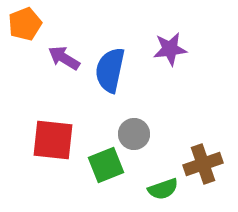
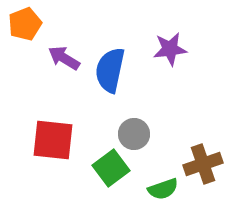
green square: moved 5 px right, 3 px down; rotated 15 degrees counterclockwise
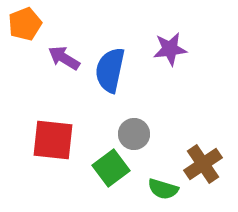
brown cross: rotated 15 degrees counterclockwise
green semicircle: rotated 36 degrees clockwise
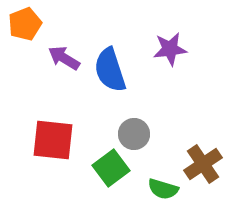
blue semicircle: rotated 30 degrees counterclockwise
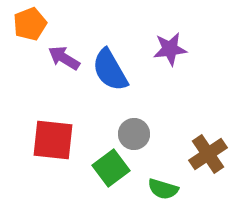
orange pentagon: moved 5 px right
blue semicircle: rotated 12 degrees counterclockwise
brown cross: moved 5 px right, 10 px up
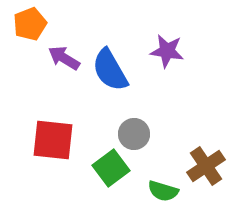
purple star: moved 3 px left, 2 px down; rotated 16 degrees clockwise
brown cross: moved 2 px left, 12 px down
green semicircle: moved 2 px down
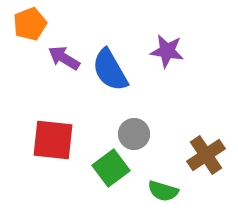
brown cross: moved 11 px up
